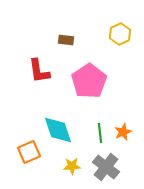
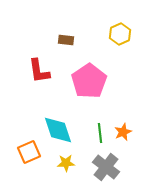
yellow star: moved 6 px left, 3 px up
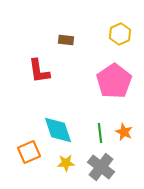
pink pentagon: moved 25 px right
orange star: moved 1 px right; rotated 24 degrees counterclockwise
gray cross: moved 5 px left
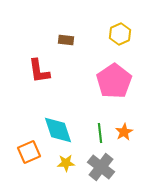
orange star: rotated 18 degrees clockwise
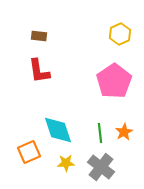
brown rectangle: moved 27 px left, 4 px up
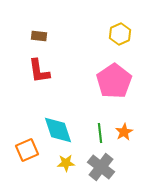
orange square: moved 2 px left, 2 px up
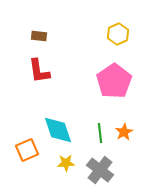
yellow hexagon: moved 2 px left
gray cross: moved 1 px left, 3 px down
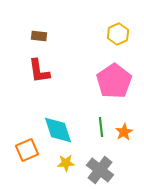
green line: moved 1 px right, 6 px up
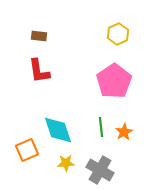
gray cross: rotated 8 degrees counterclockwise
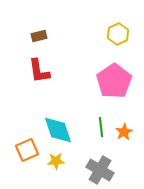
brown rectangle: rotated 21 degrees counterclockwise
yellow star: moved 10 px left, 2 px up
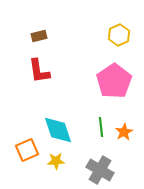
yellow hexagon: moved 1 px right, 1 px down
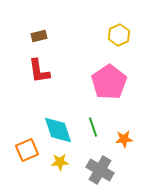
pink pentagon: moved 5 px left, 1 px down
green line: moved 8 px left; rotated 12 degrees counterclockwise
orange star: moved 7 px down; rotated 24 degrees clockwise
yellow star: moved 4 px right, 1 px down
